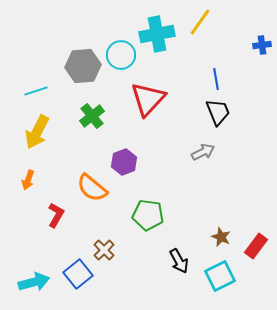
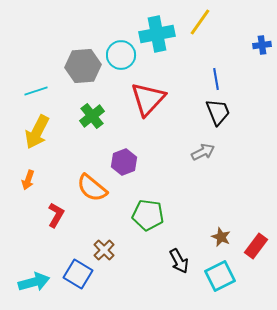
blue square: rotated 20 degrees counterclockwise
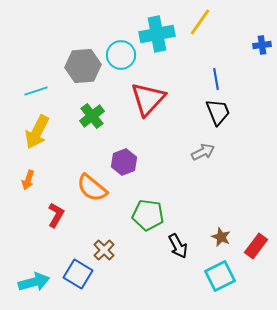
black arrow: moved 1 px left, 15 px up
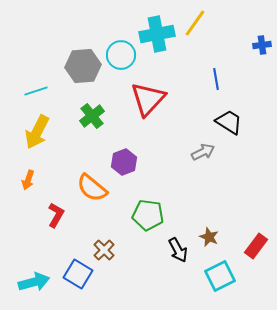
yellow line: moved 5 px left, 1 px down
black trapezoid: moved 11 px right, 10 px down; rotated 36 degrees counterclockwise
brown star: moved 12 px left
black arrow: moved 4 px down
